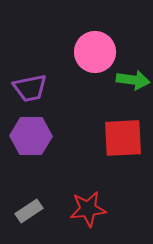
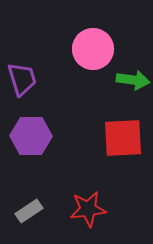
pink circle: moved 2 px left, 3 px up
purple trapezoid: moved 8 px left, 9 px up; rotated 96 degrees counterclockwise
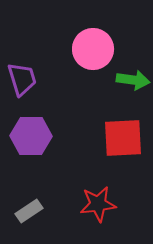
red star: moved 10 px right, 5 px up
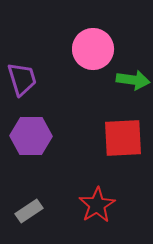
red star: moved 1 px left, 1 px down; rotated 24 degrees counterclockwise
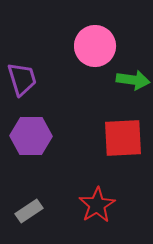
pink circle: moved 2 px right, 3 px up
